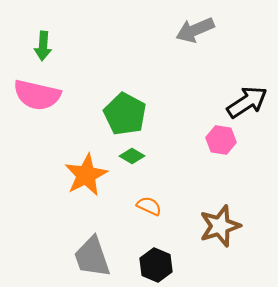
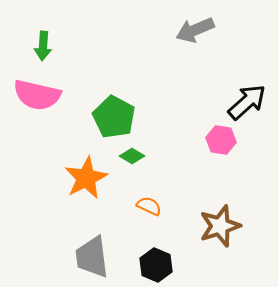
black arrow: rotated 9 degrees counterclockwise
green pentagon: moved 11 px left, 3 px down
orange star: moved 3 px down
gray trapezoid: rotated 12 degrees clockwise
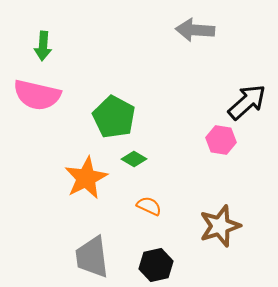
gray arrow: rotated 27 degrees clockwise
green diamond: moved 2 px right, 3 px down
black hexagon: rotated 24 degrees clockwise
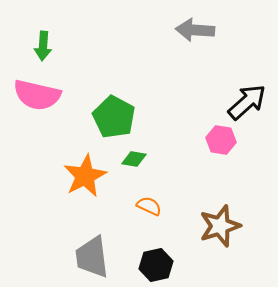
green diamond: rotated 20 degrees counterclockwise
orange star: moved 1 px left, 2 px up
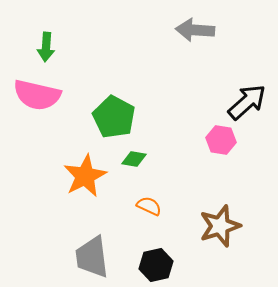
green arrow: moved 3 px right, 1 px down
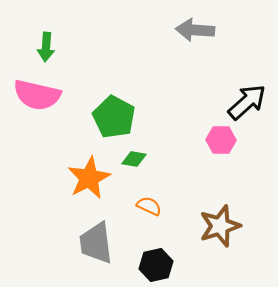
pink hexagon: rotated 8 degrees counterclockwise
orange star: moved 4 px right, 2 px down
gray trapezoid: moved 4 px right, 14 px up
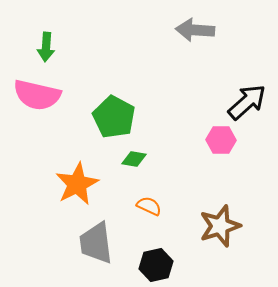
orange star: moved 12 px left, 6 px down
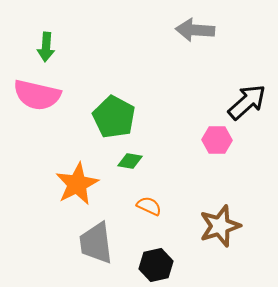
pink hexagon: moved 4 px left
green diamond: moved 4 px left, 2 px down
